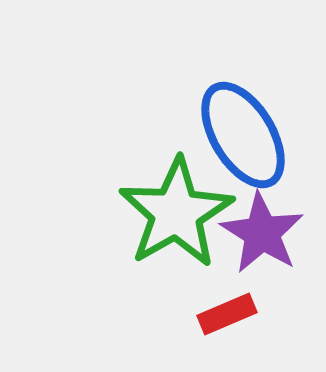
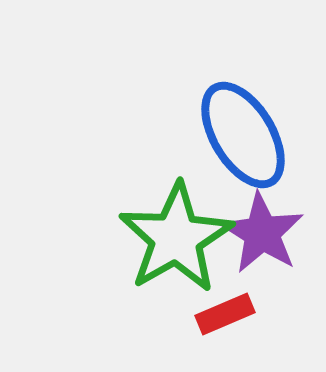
green star: moved 25 px down
red rectangle: moved 2 px left
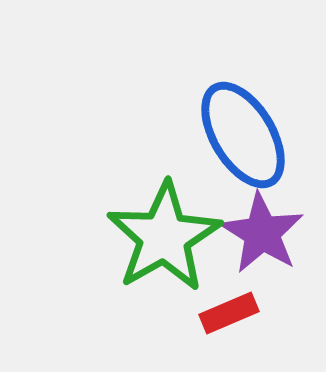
green star: moved 12 px left, 1 px up
red rectangle: moved 4 px right, 1 px up
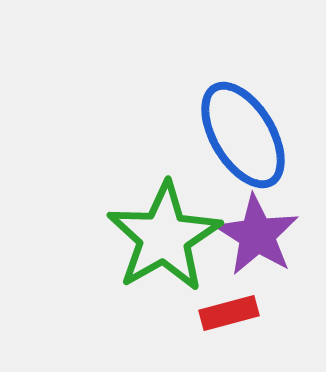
purple star: moved 5 px left, 2 px down
red rectangle: rotated 8 degrees clockwise
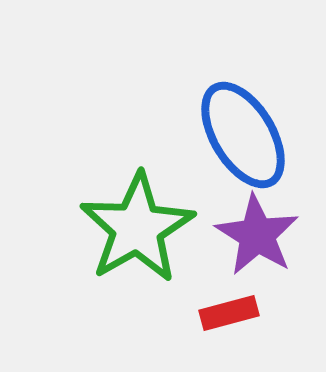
green star: moved 27 px left, 9 px up
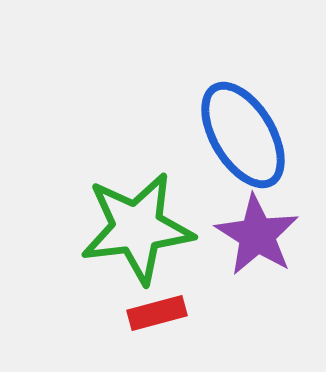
green star: rotated 23 degrees clockwise
red rectangle: moved 72 px left
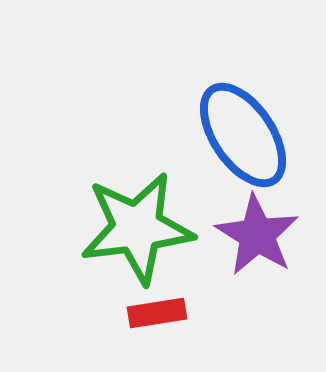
blue ellipse: rotated 3 degrees counterclockwise
red rectangle: rotated 6 degrees clockwise
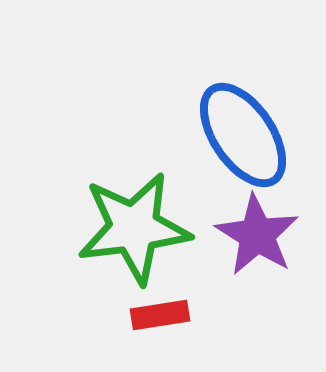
green star: moved 3 px left
red rectangle: moved 3 px right, 2 px down
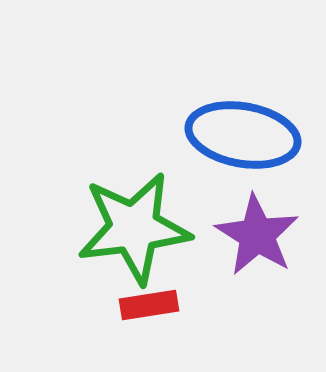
blue ellipse: rotated 46 degrees counterclockwise
red rectangle: moved 11 px left, 10 px up
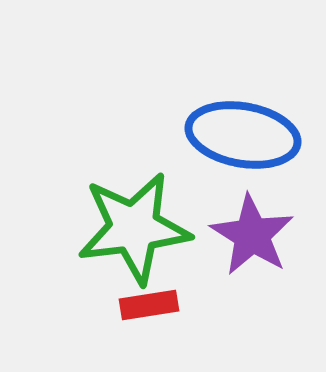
purple star: moved 5 px left
